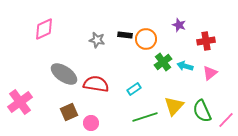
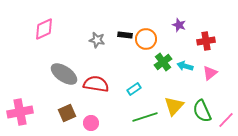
pink cross: moved 10 px down; rotated 25 degrees clockwise
brown square: moved 2 px left, 1 px down
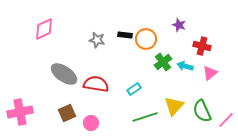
red cross: moved 4 px left, 5 px down; rotated 24 degrees clockwise
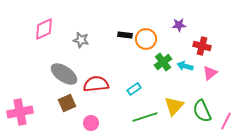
purple star: rotated 24 degrees counterclockwise
gray star: moved 16 px left
red semicircle: rotated 15 degrees counterclockwise
brown square: moved 10 px up
pink line: moved 1 px down; rotated 18 degrees counterclockwise
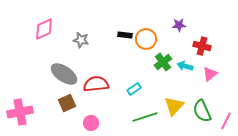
pink triangle: moved 1 px down
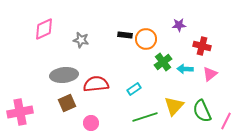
cyan arrow: moved 3 px down; rotated 14 degrees counterclockwise
gray ellipse: moved 1 px down; rotated 40 degrees counterclockwise
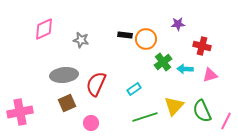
purple star: moved 1 px left, 1 px up
pink triangle: moved 1 px down; rotated 21 degrees clockwise
red semicircle: rotated 60 degrees counterclockwise
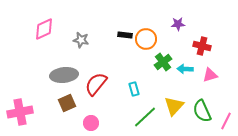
red semicircle: rotated 15 degrees clockwise
cyan rectangle: rotated 72 degrees counterclockwise
green line: rotated 25 degrees counterclockwise
